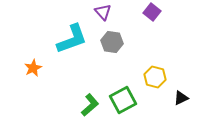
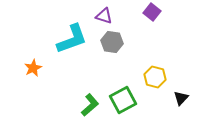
purple triangle: moved 1 px right, 4 px down; rotated 30 degrees counterclockwise
black triangle: rotated 21 degrees counterclockwise
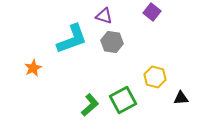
black triangle: rotated 42 degrees clockwise
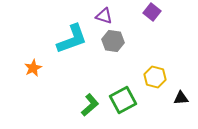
gray hexagon: moved 1 px right, 1 px up
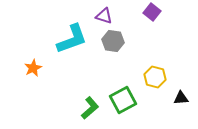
green L-shape: moved 3 px down
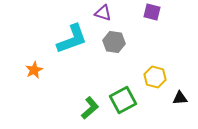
purple square: rotated 24 degrees counterclockwise
purple triangle: moved 1 px left, 3 px up
gray hexagon: moved 1 px right, 1 px down
orange star: moved 1 px right, 2 px down
black triangle: moved 1 px left
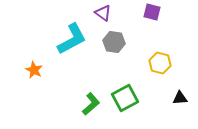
purple triangle: rotated 18 degrees clockwise
cyan L-shape: rotated 8 degrees counterclockwise
orange star: rotated 18 degrees counterclockwise
yellow hexagon: moved 5 px right, 14 px up
green square: moved 2 px right, 2 px up
green L-shape: moved 1 px right, 4 px up
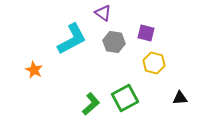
purple square: moved 6 px left, 21 px down
yellow hexagon: moved 6 px left
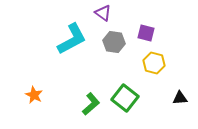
orange star: moved 25 px down
green square: rotated 24 degrees counterclockwise
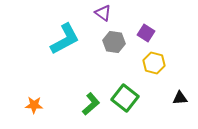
purple square: rotated 18 degrees clockwise
cyan L-shape: moved 7 px left
orange star: moved 10 px down; rotated 24 degrees counterclockwise
